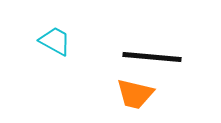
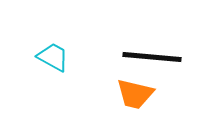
cyan trapezoid: moved 2 px left, 16 px down
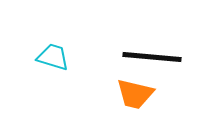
cyan trapezoid: rotated 12 degrees counterclockwise
